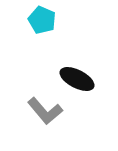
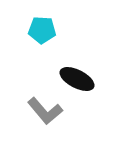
cyan pentagon: moved 10 px down; rotated 20 degrees counterclockwise
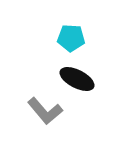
cyan pentagon: moved 29 px right, 8 px down
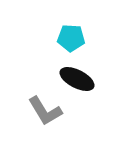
gray L-shape: rotated 9 degrees clockwise
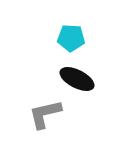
gray L-shape: moved 3 px down; rotated 108 degrees clockwise
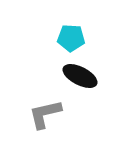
black ellipse: moved 3 px right, 3 px up
